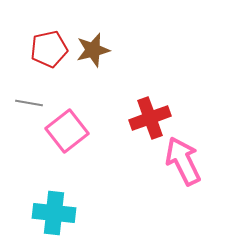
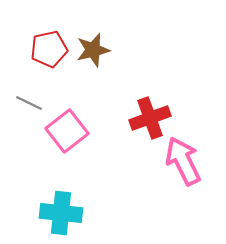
gray line: rotated 16 degrees clockwise
cyan cross: moved 7 px right
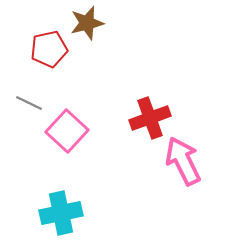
brown star: moved 6 px left, 27 px up
pink square: rotated 9 degrees counterclockwise
cyan cross: rotated 18 degrees counterclockwise
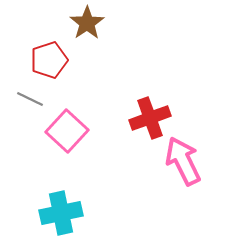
brown star: rotated 20 degrees counterclockwise
red pentagon: moved 11 px down; rotated 6 degrees counterclockwise
gray line: moved 1 px right, 4 px up
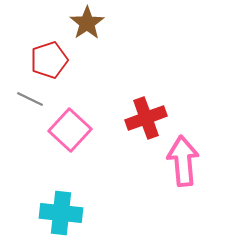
red cross: moved 4 px left
pink square: moved 3 px right, 1 px up
pink arrow: rotated 21 degrees clockwise
cyan cross: rotated 18 degrees clockwise
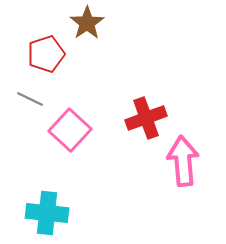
red pentagon: moved 3 px left, 6 px up
cyan cross: moved 14 px left
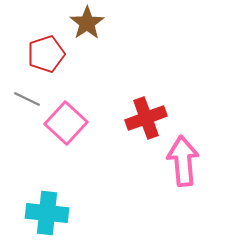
gray line: moved 3 px left
pink square: moved 4 px left, 7 px up
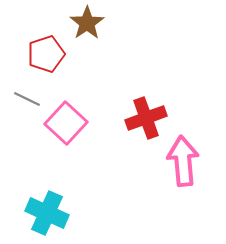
cyan cross: rotated 18 degrees clockwise
